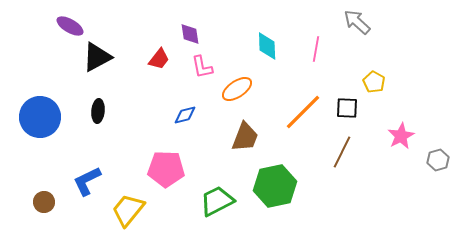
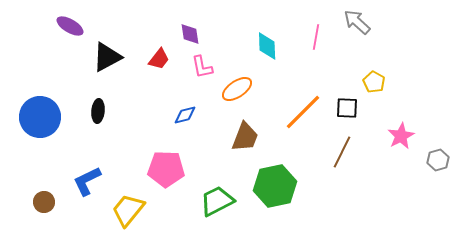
pink line: moved 12 px up
black triangle: moved 10 px right
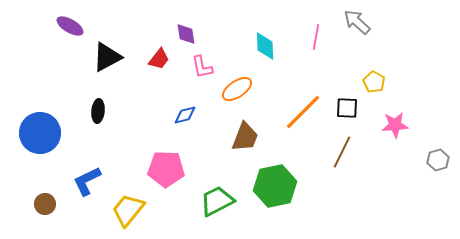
purple diamond: moved 4 px left
cyan diamond: moved 2 px left
blue circle: moved 16 px down
pink star: moved 6 px left, 11 px up; rotated 24 degrees clockwise
brown circle: moved 1 px right, 2 px down
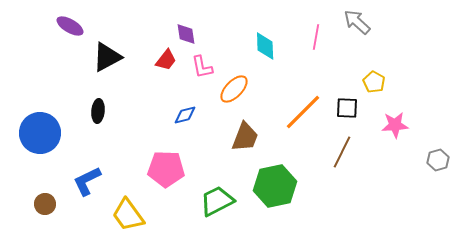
red trapezoid: moved 7 px right, 1 px down
orange ellipse: moved 3 px left; rotated 12 degrees counterclockwise
yellow trapezoid: moved 5 px down; rotated 75 degrees counterclockwise
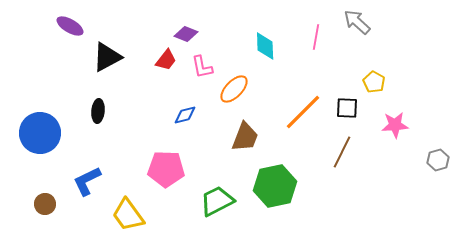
purple diamond: rotated 60 degrees counterclockwise
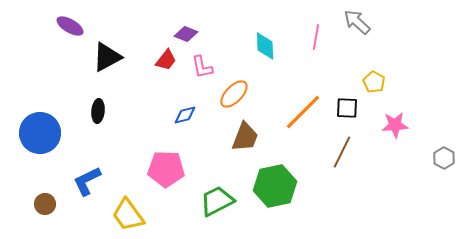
orange ellipse: moved 5 px down
gray hexagon: moved 6 px right, 2 px up; rotated 15 degrees counterclockwise
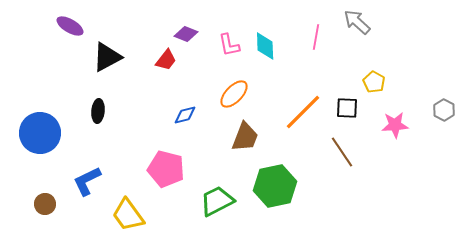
pink L-shape: moved 27 px right, 22 px up
brown line: rotated 60 degrees counterclockwise
gray hexagon: moved 48 px up
pink pentagon: rotated 12 degrees clockwise
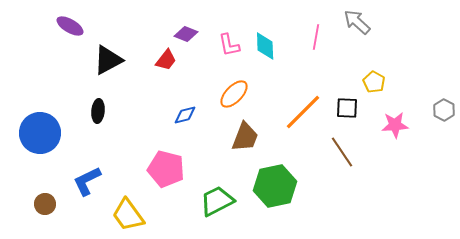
black triangle: moved 1 px right, 3 px down
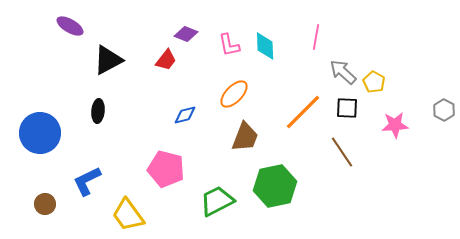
gray arrow: moved 14 px left, 50 px down
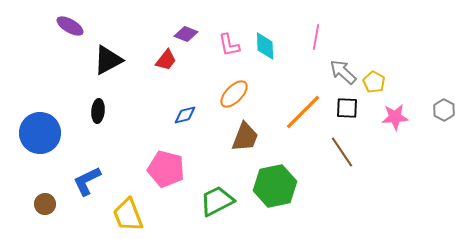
pink star: moved 8 px up
yellow trapezoid: rotated 15 degrees clockwise
